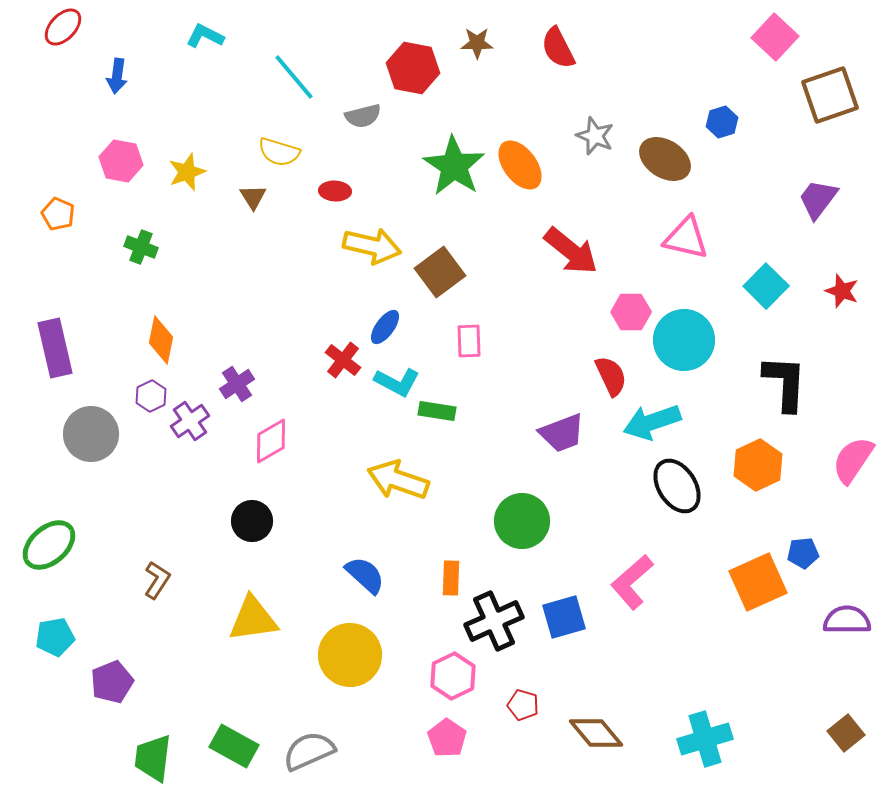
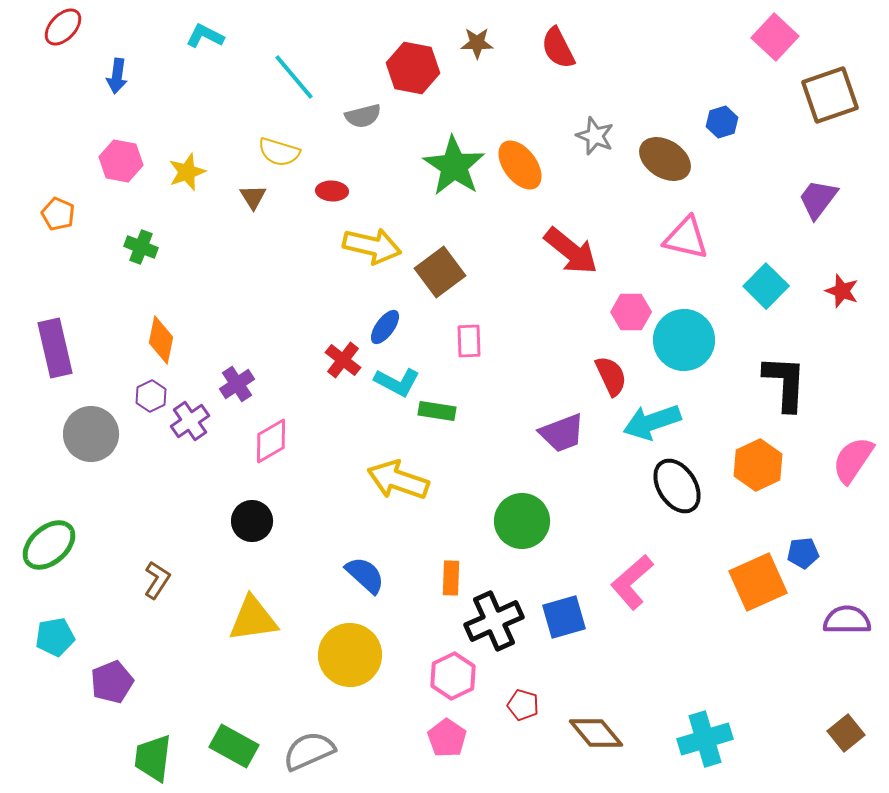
red ellipse at (335, 191): moved 3 px left
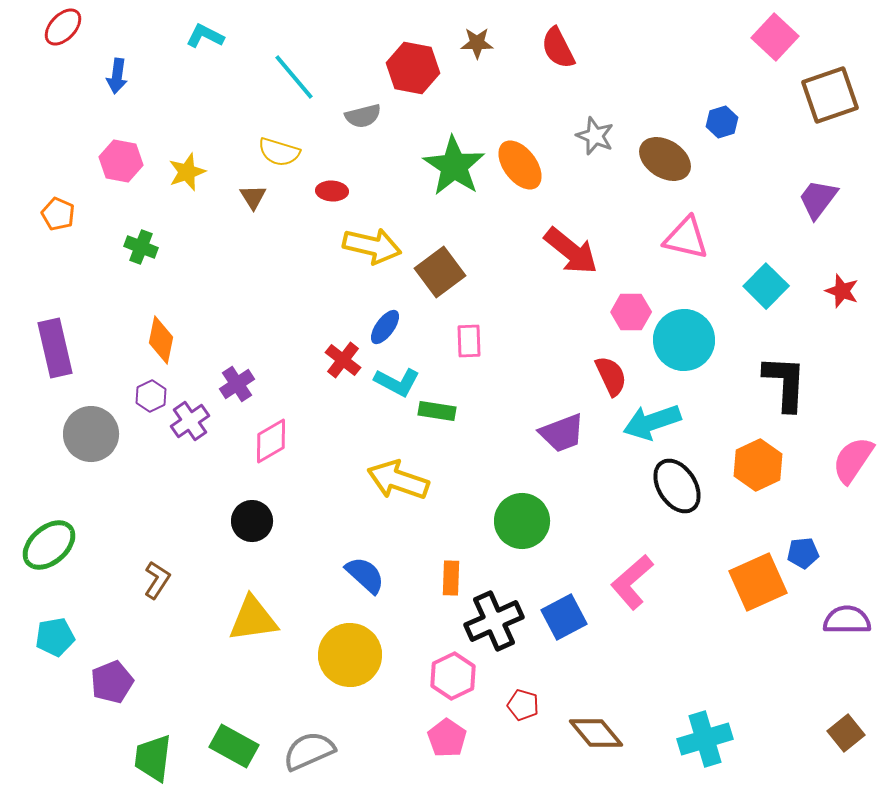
blue square at (564, 617): rotated 12 degrees counterclockwise
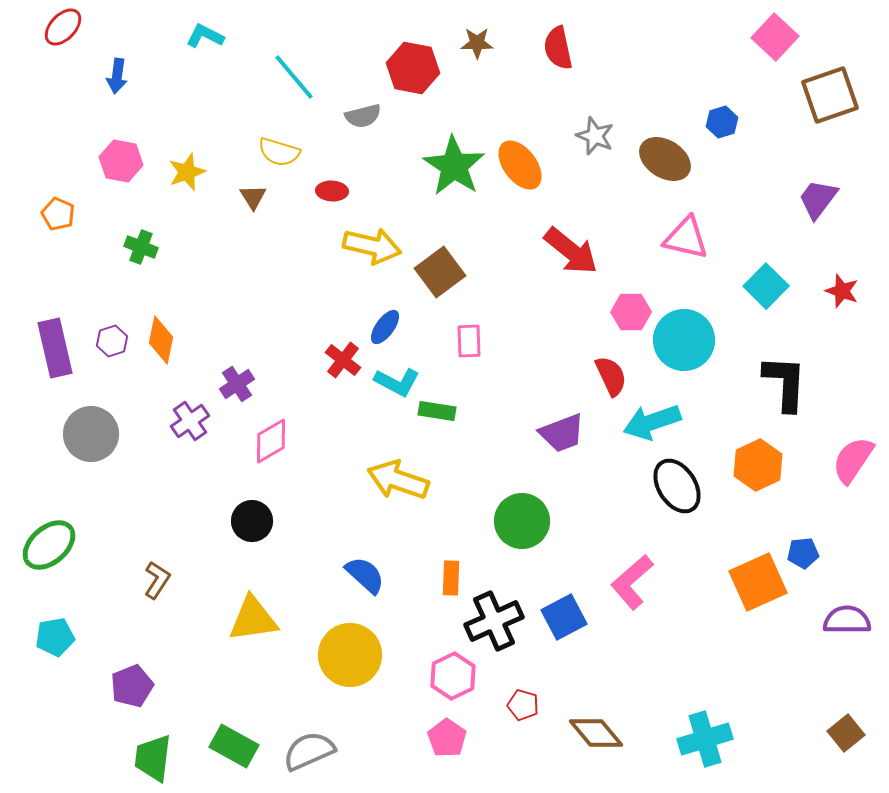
red semicircle at (558, 48): rotated 15 degrees clockwise
purple hexagon at (151, 396): moved 39 px left, 55 px up; rotated 8 degrees clockwise
purple pentagon at (112, 682): moved 20 px right, 4 px down
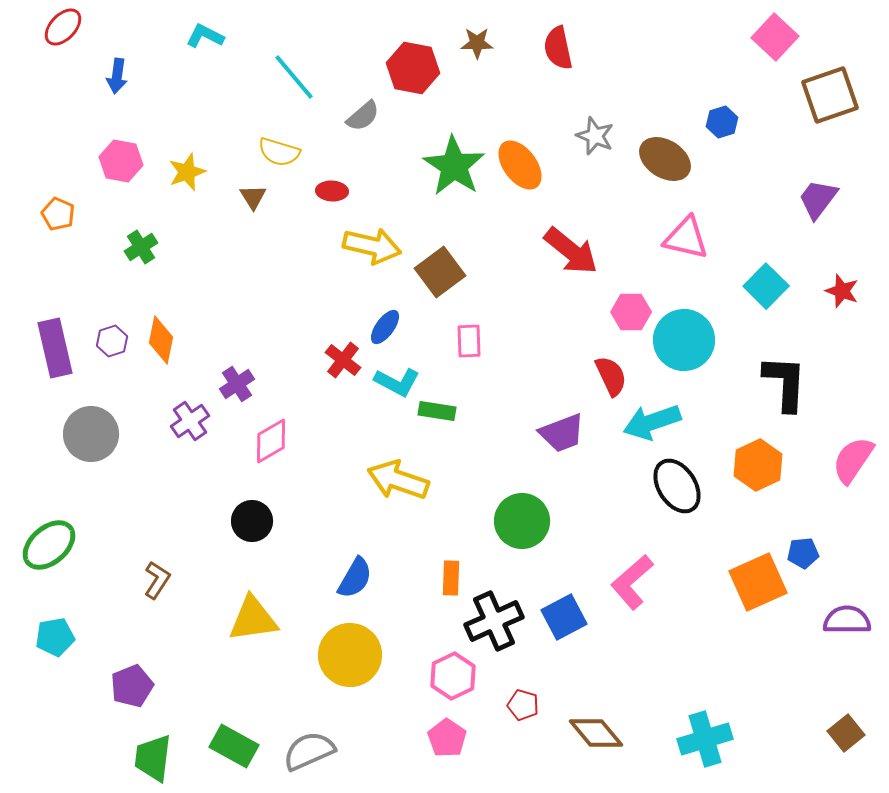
gray semicircle at (363, 116): rotated 27 degrees counterclockwise
green cross at (141, 247): rotated 36 degrees clockwise
blue semicircle at (365, 575): moved 10 px left, 3 px down; rotated 78 degrees clockwise
